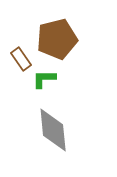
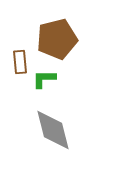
brown rectangle: moved 1 px left, 3 px down; rotated 30 degrees clockwise
gray diamond: rotated 9 degrees counterclockwise
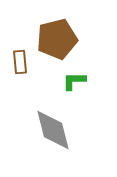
green L-shape: moved 30 px right, 2 px down
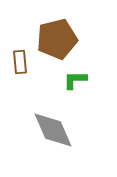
green L-shape: moved 1 px right, 1 px up
gray diamond: rotated 9 degrees counterclockwise
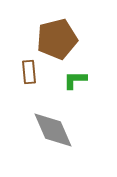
brown rectangle: moved 9 px right, 10 px down
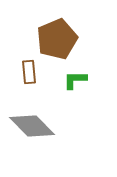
brown pentagon: rotated 9 degrees counterclockwise
gray diamond: moved 21 px left, 4 px up; rotated 21 degrees counterclockwise
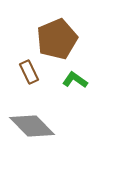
brown rectangle: rotated 20 degrees counterclockwise
green L-shape: rotated 35 degrees clockwise
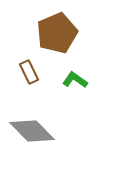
brown pentagon: moved 6 px up
gray diamond: moved 5 px down
